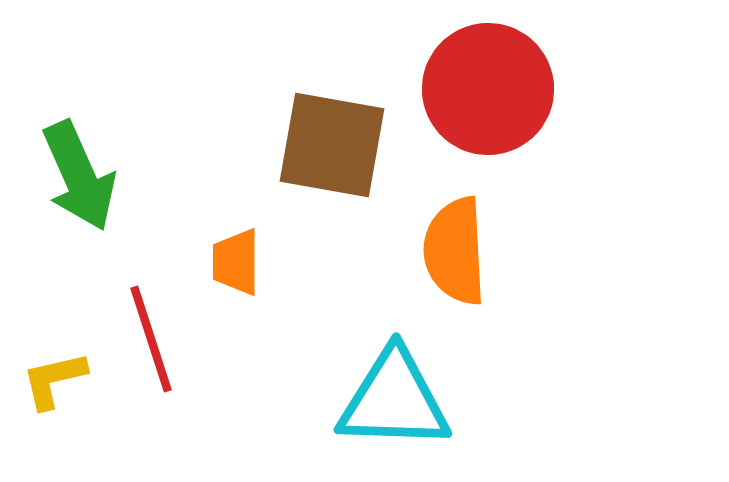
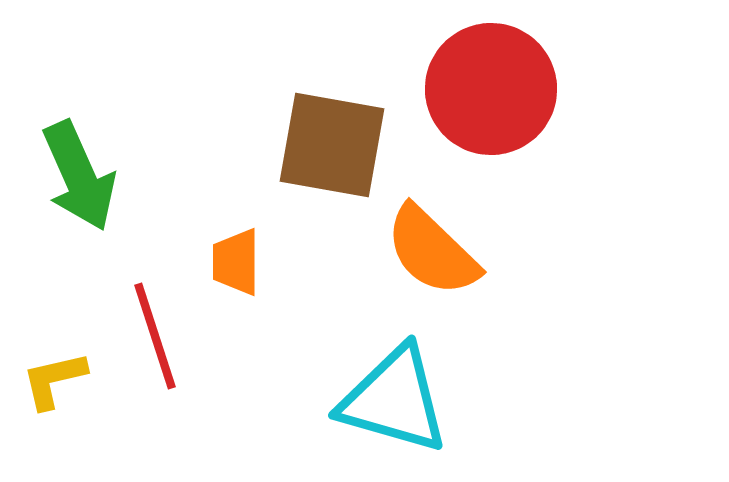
red circle: moved 3 px right
orange semicircle: moved 23 px left; rotated 43 degrees counterclockwise
red line: moved 4 px right, 3 px up
cyan triangle: rotated 14 degrees clockwise
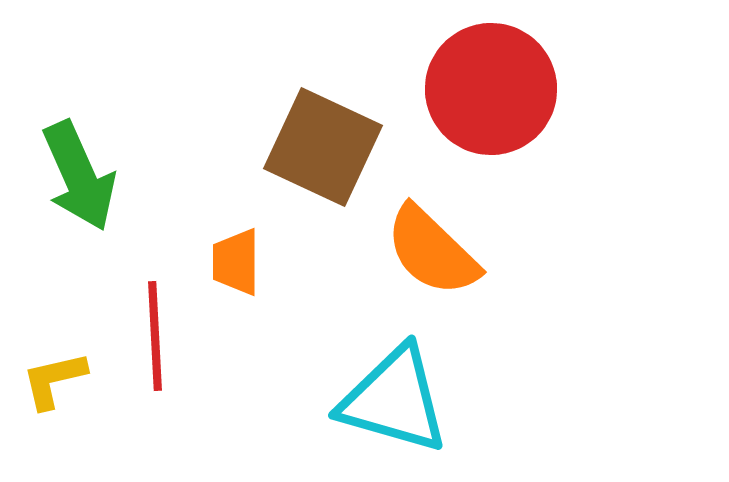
brown square: moved 9 px left, 2 px down; rotated 15 degrees clockwise
red line: rotated 15 degrees clockwise
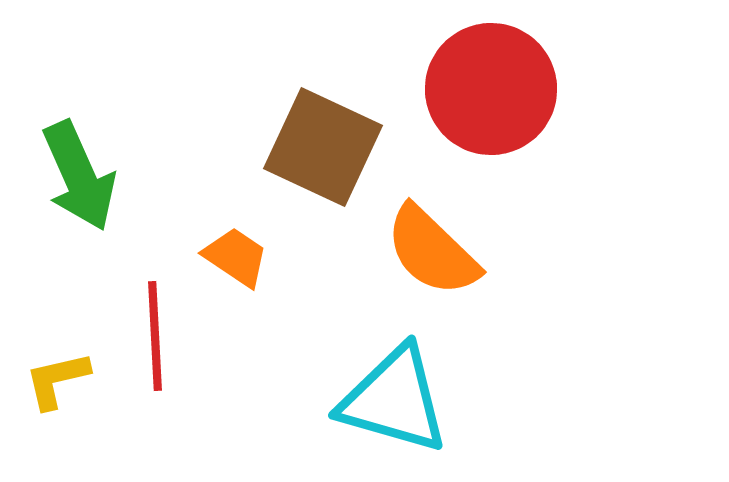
orange trapezoid: moved 5 px up; rotated 124 degrees clockwise
yellow L-shape: moved 3 px right
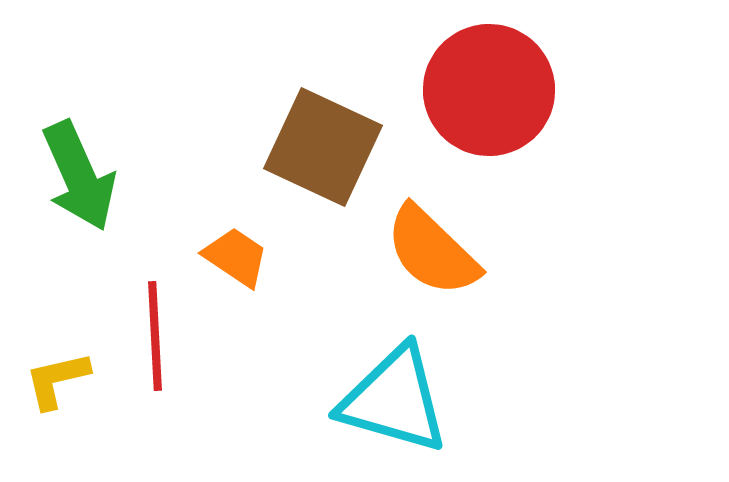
red circle: moved 2 px left, 1 px down
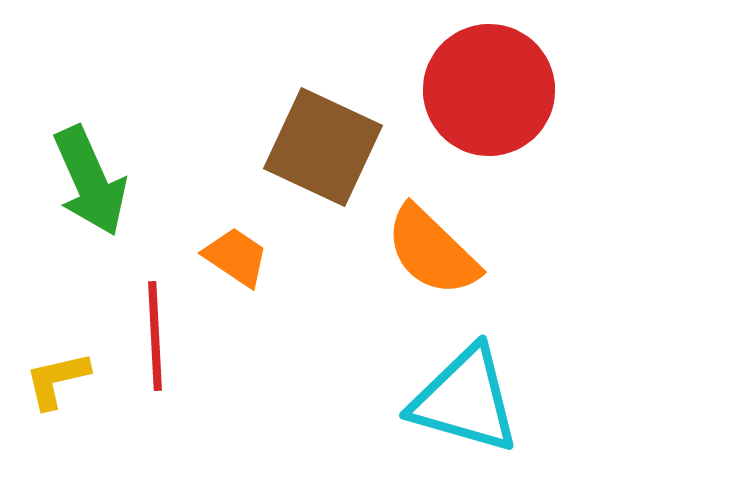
green arrow: moved 11 px right, 5 px down
cyan triangle: moved 71 px right
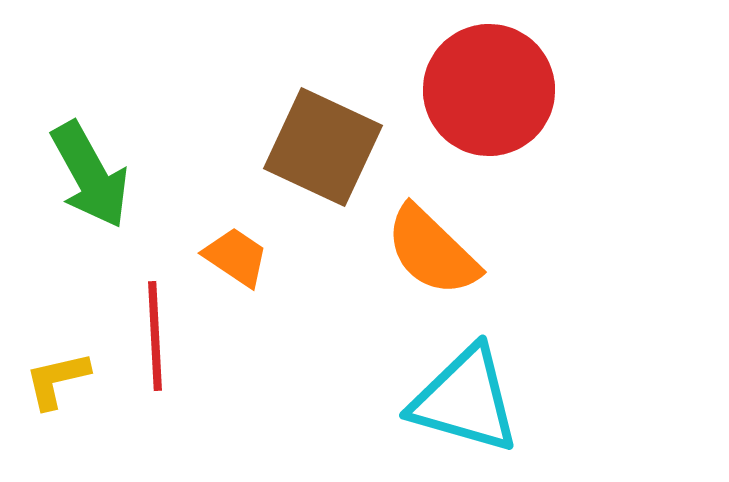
green arrow: moved 6 px up; rotated 5 degrees counterclockwise
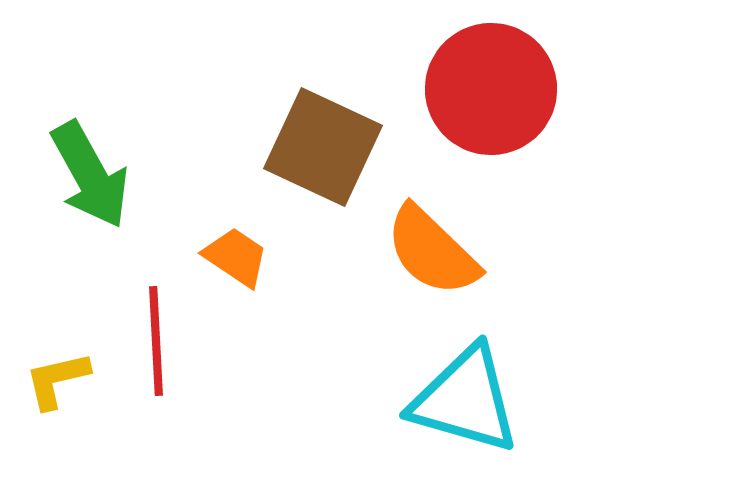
red circle: moved 2 px right, 1 px up
red line: moved 1 px right, 5 px down
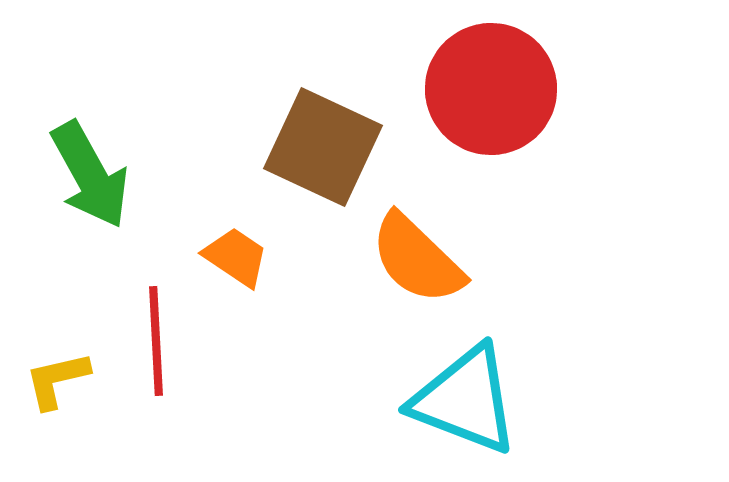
orange semicircle: moved 15 px left, 8 px down
cyan triangle: rotated 5 degrees clockwise
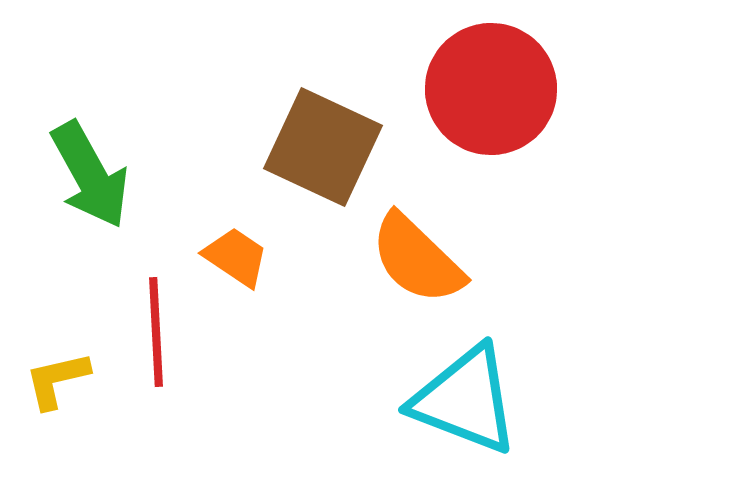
red line: moved 9 px up
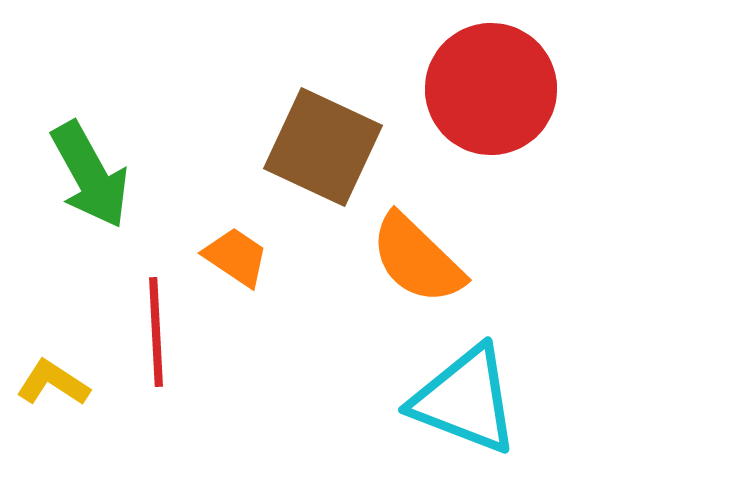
yellow L-shape: moved 4 px left, 3 px down; rotated 46 degrees clockwise
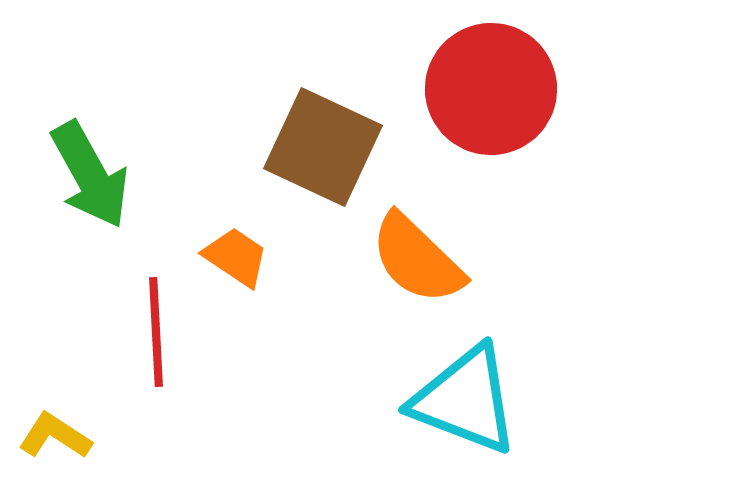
yellow L-shape: moved 2 px right, 53 px down
